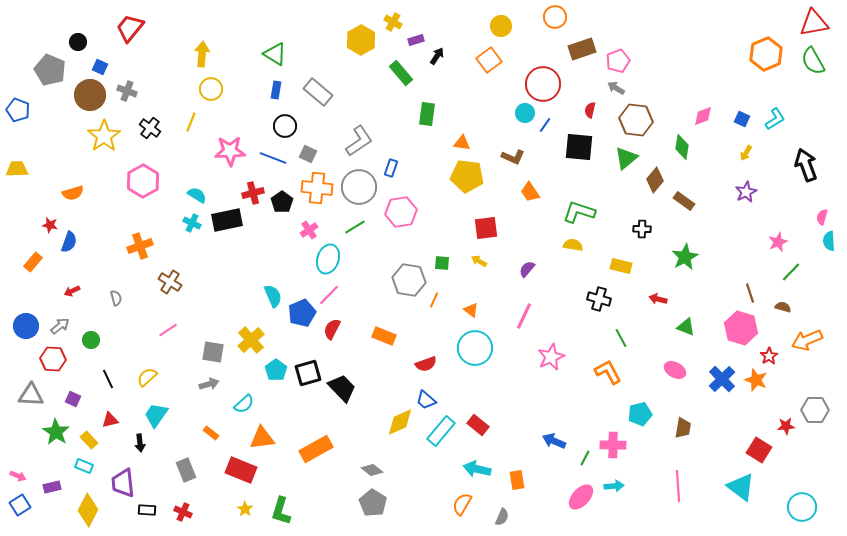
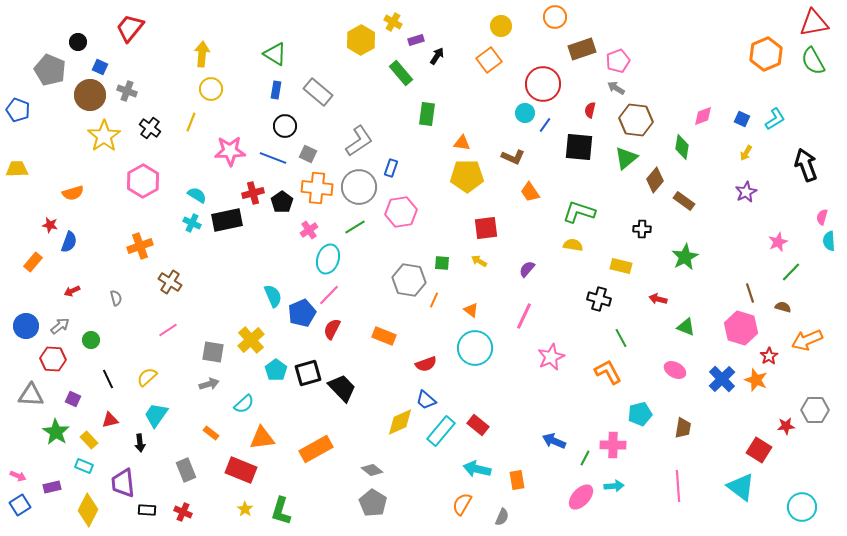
yellow pentagon at (467, 176): rotated 8 degrees counterclockwise
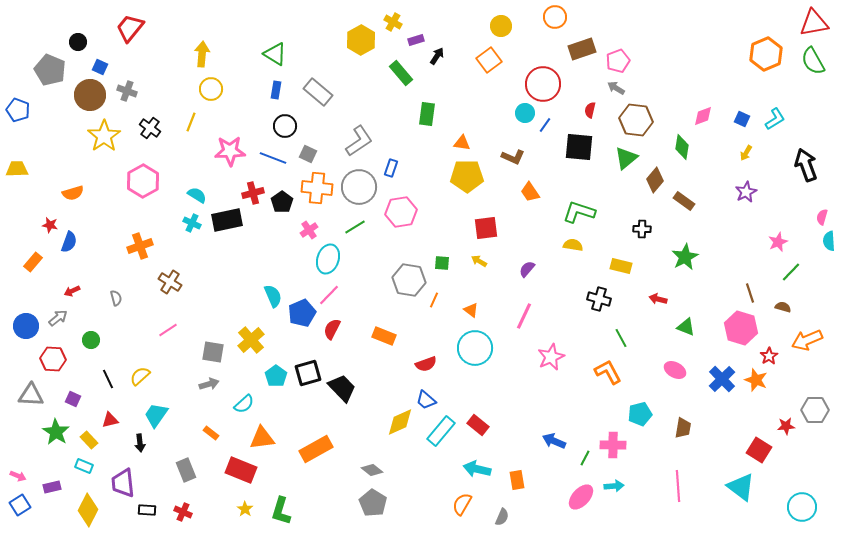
gray arrow at (60, 326): moved 2 px left, 8 px up
cyan pentagon at (276, 370): moved 6 px down
yellow semicircle at (147, 377): moved 7 px left, 1 px up
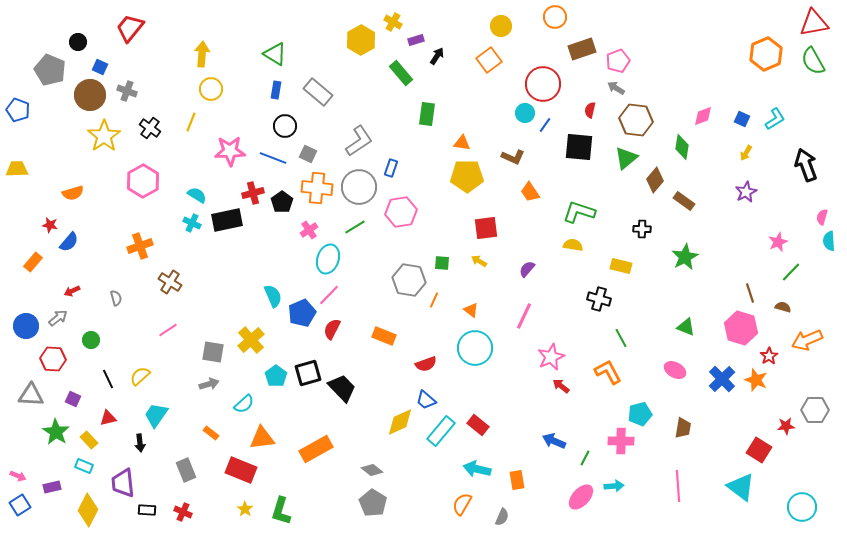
blue semicircle at (69, 242): rotated 20 degrees clockwise
red arrow at (658, 299): moved 97 px left, 87 px down; rotated 24 degrees clockwise
red triangle at (110, 420): moved 2 px left, 2 px up
pink cross at (613, 445): moved 8 px right, 4 px up
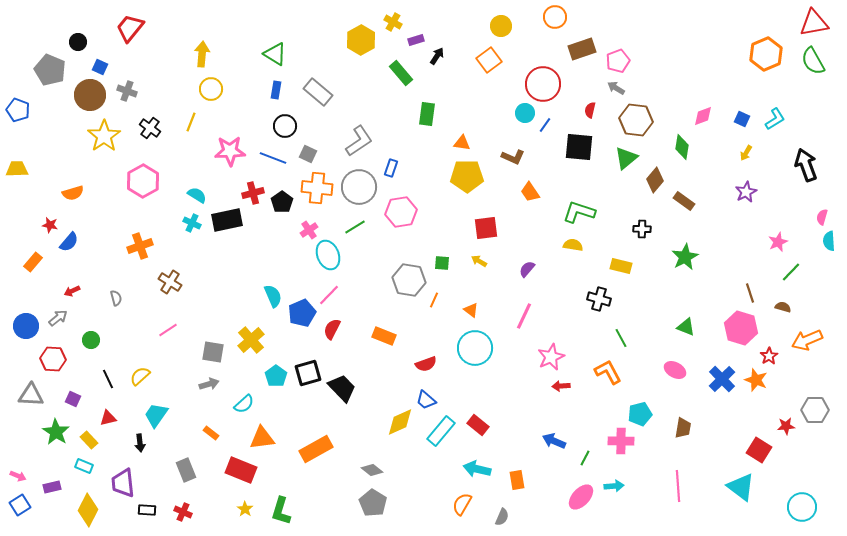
cyan ellipse at (328, 259): moved 4 px up; rotated 40 degrees counterclockwise
red arrow at (561, 386): rotated 42 degrees counterclockwise
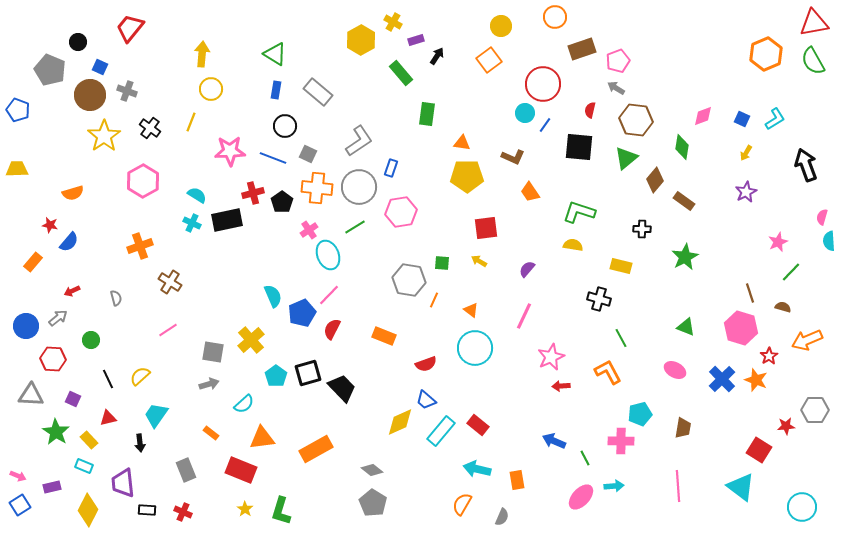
green line at (585, 458): rotated 56 degrees counterclockwise
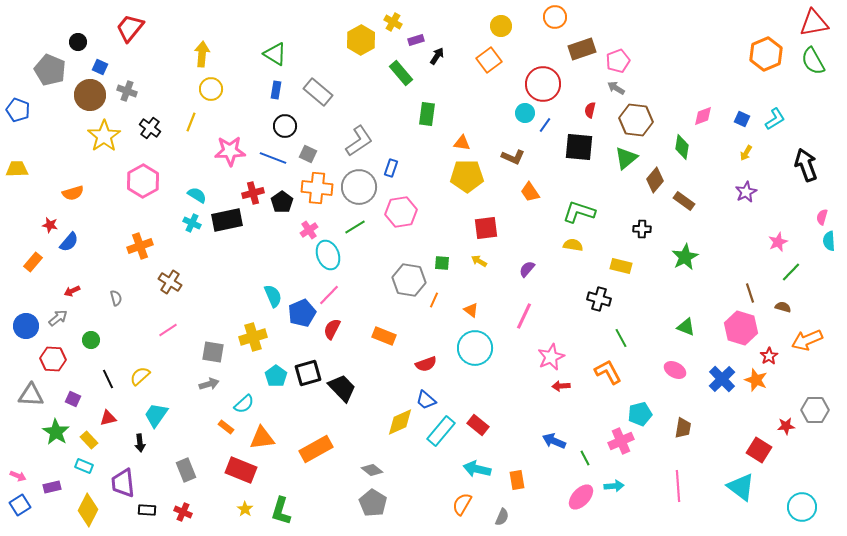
yellow cross at (251, 340): moved 2 px right, 3 px up; rotated 24 degrees clockwise
orange rectangle at (211, 433): moved 15 px right, 6 px up
pink cross at (621, 441): rotated 25 degrees counterclockwise
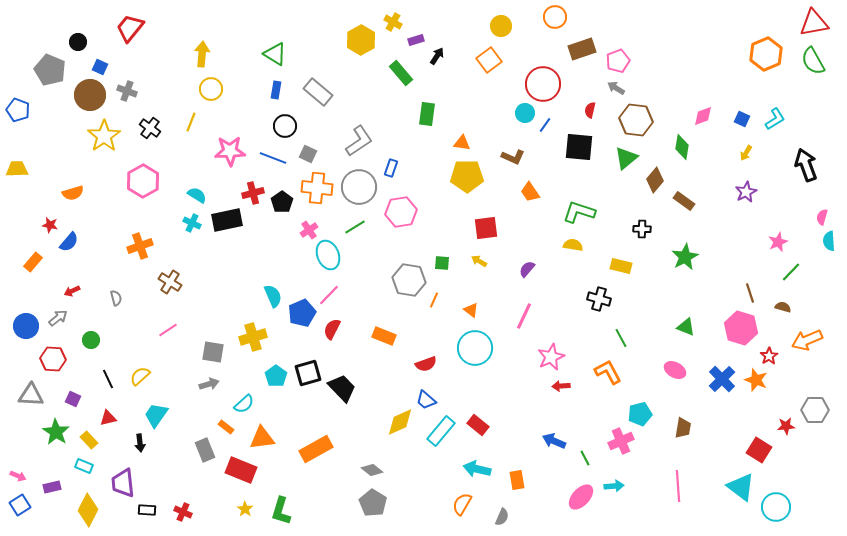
gray rectangle at (186, 470): moved 19 px right, 20 px up
cyan circle at (802, 507): moved 26 px left
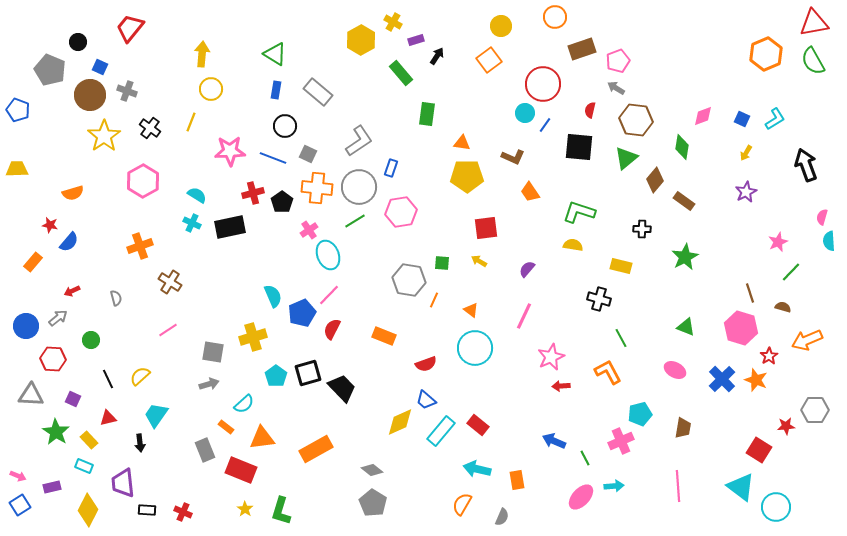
black rectangle at (227, 220): moved 3 px right, 7 px down
green line at (355, 227): moved 6 px up
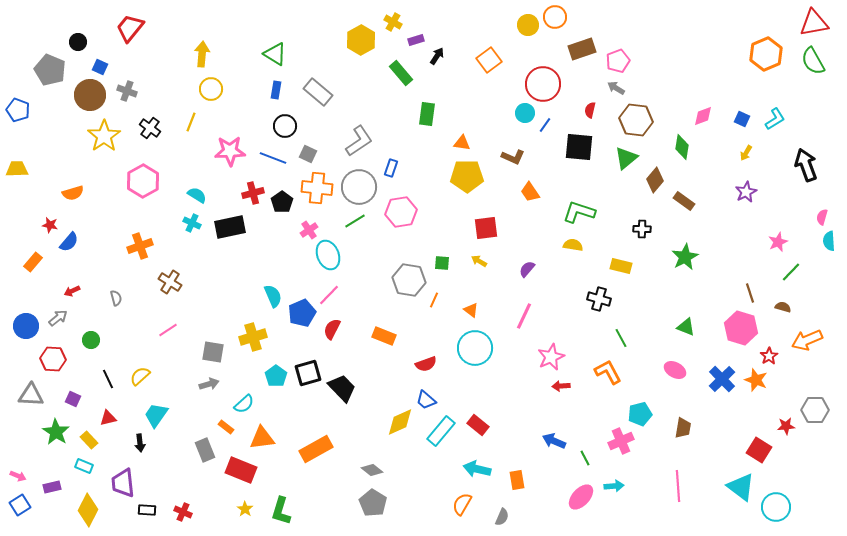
yellow circle at (501, 26): moved 27 px right, 1 px up
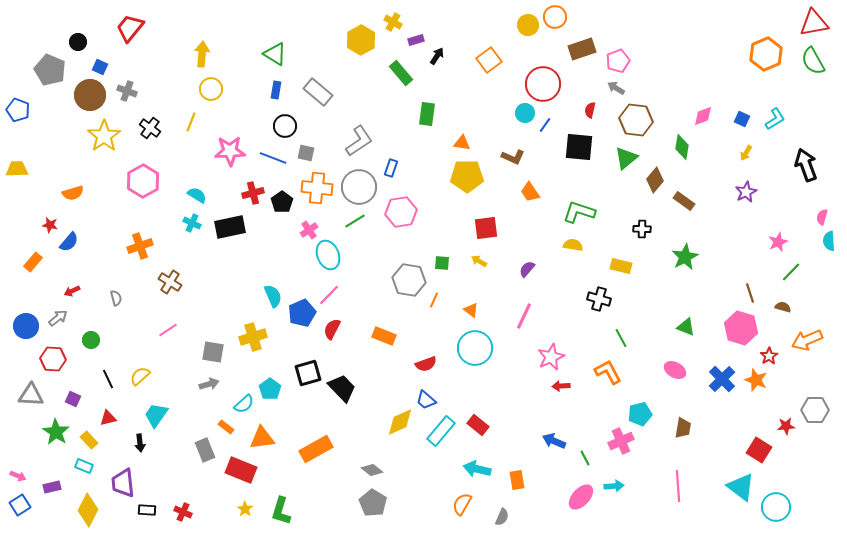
gray square at (308, 154): moved 2 px left, 1 px up; rotated 12 degrees counterclockwise
cyan pentagon at (276, 376): moved 6 px left, 13 px down
